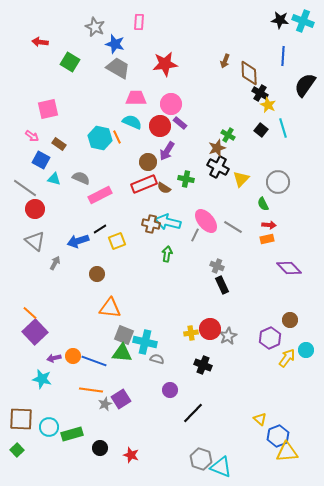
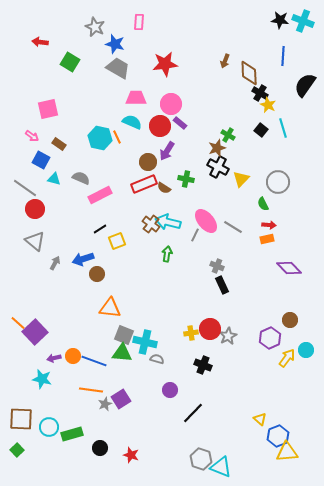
brown cross at (151, 224): rotated 24 degrees clockwise
blue arrow at (78, 241): moved 5 px right, 18 px down
orange line at (30, 313): moved 12 px left, 10 px down
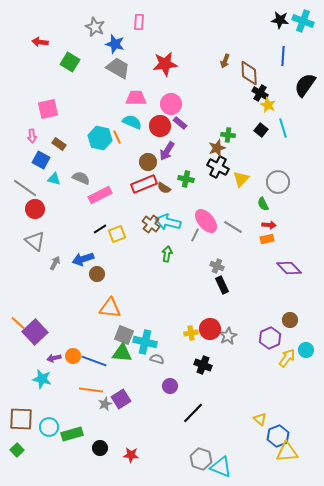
green cross at (228, 135): rotated 24 degrees counterclockwise
pink arrow at (32, 136): rotated 48 degrees clockwise
yellow square at (117, 241): moved 7 px up
purple circle at (170, 390): moved 4 px up
red star at (131, 455): rotated 14 degrees counterclockwise
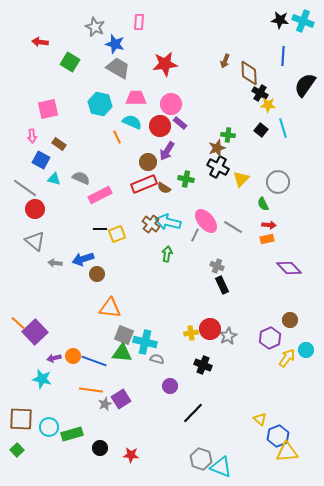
yellow star at (268, 105): rotated 21 degrees counterclockwise
cyan hexagon at (100, 138): moved 34 px up
black line at (100, 229): rotated 32 degrees clockwise
gray arrow at (55, 263): rotated 112 degrees counterclockwise
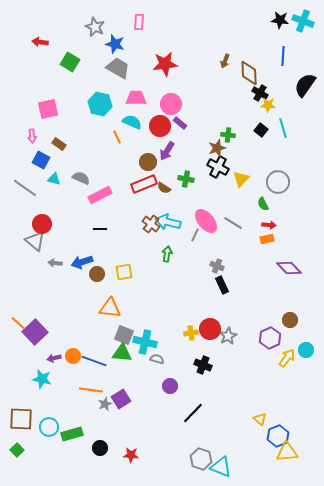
red circle at (35, 209): moved 7 px right, 15 px down
gray line at (233, 227): moved 4 px up
yellow square at (117, 234): moved 7 px right, 38 px down; rotated 12 degrees clockwise
blue arrow at (83, 259): moved 1 px left, 3 px down
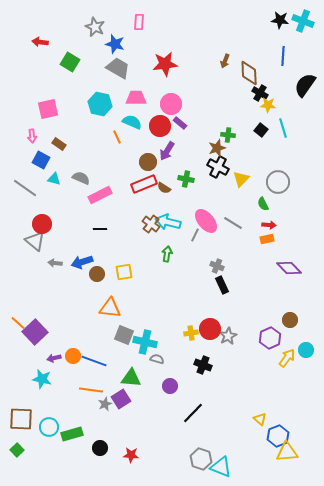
green triangle at (122, 353): moved 9 px right, 25 px down
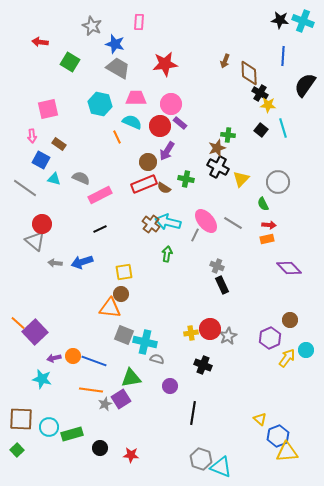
gray star at (95, 27): moved 3 px left, 1 px up
black line at (100, 229): rotated 24 degrees counterclockwise
brown circle at (97, 274): moved 24 px right, 20 px down
green triangle at (131, 378): rotated 15 degrees counterclockwise
black line at (193, 413): rotated 35 degrees counterclockwise
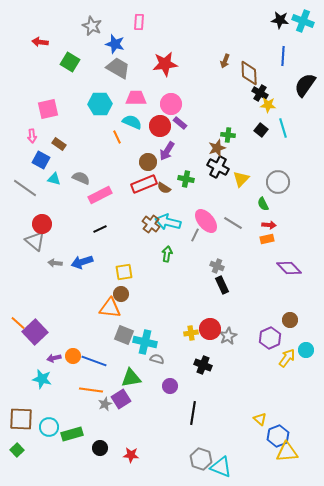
cyan hexagon at (100, 104): rotated 15 degrees counterclockwise
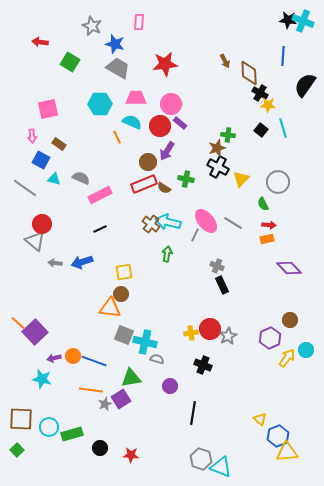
black star at (280, 20): moved 8 px right
brown arrow at (225, 61): rotated 48 degrees counterclockwise
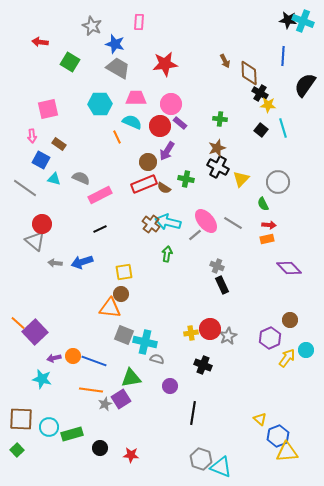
green cross at (228, 135): moved 8 px left, 16 px up
gray line at (195, 235): rotated 24 degrees clockwise
